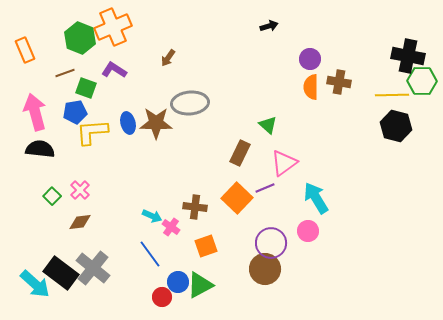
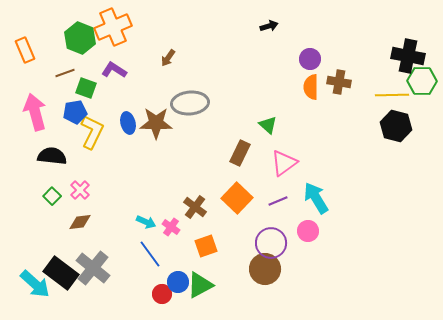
yellow L-shape at (92, 132): rotated 120 degrees clockwise
black semicircle at (40, 149): moved 12 px right, 7 px down
purple line at (265, 188): moved 13 px right, 13 px down
brown cross at (195, 207): rotated 30 degrees clockwise
cyan arrow at (152, 216): moved 6 px left, 6 px down
red circle at (162, 297): moved 3 px up
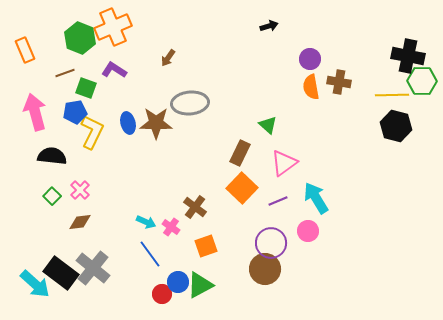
orange semicircle at (311, 87): rotated 10 degrees counterclockwise
orange square at (237, 198): moved 5 px right, 10 px up
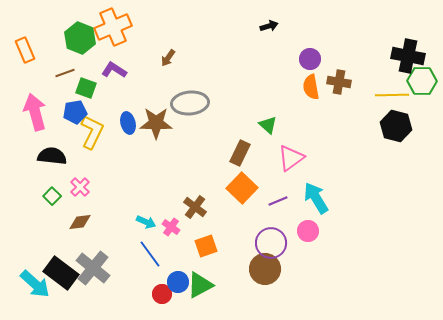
pink triangle at (284, 163): moved 7 px right, 5 px up
pink cross at (80, 190): moved 3 px up
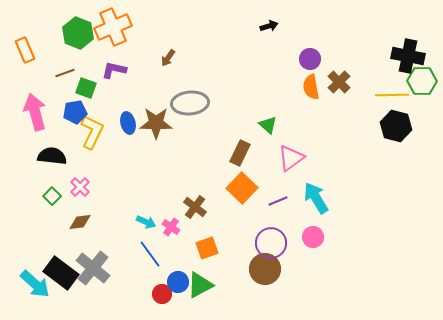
green hexagon at (80, 38): moved 2 px left, 5 px up
purple L-shape at (114, 70): rotated 20 degrees counterclockwise
brown cross at (339, 82): rotated 35 degrees clockwise
pink circle at (308, 231): moved 5 px right, 6 px down
orange square at (206, 246): moved 1 px right, 2 px down
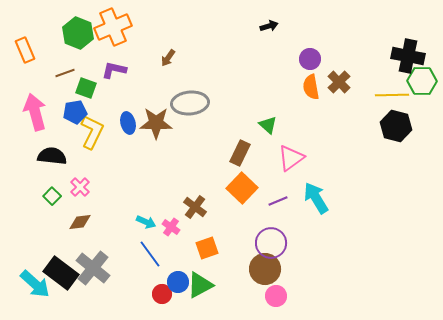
pink circle at (313, 237): moved 37 px left, 59 px down
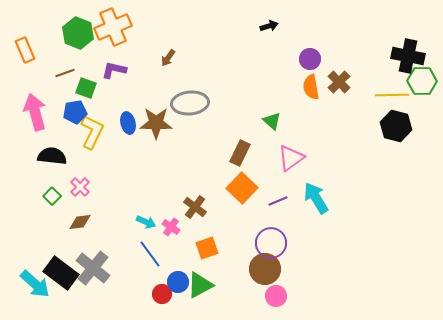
green triangle at (268, 125): moved 4 px right, 4 px up
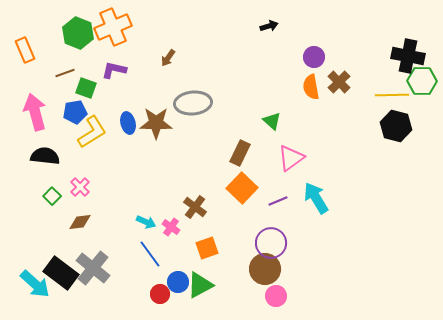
purple circle at (310, 59): moved 4 px right, 2 px up
gray ellipse at (190, 103): moved 3 px right
yellow L-shape at (92, 132): rotated 32 degrees clockwise
black semicircle at (52, 156): moved 7 px left
red circle at (162, 294): moved 2 px left
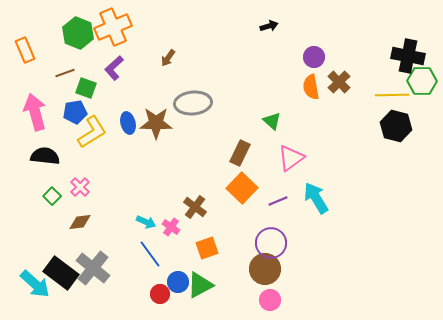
purple L-shape at (114, 70): moved 2 px up; rotated 55 degrees counterclockwise
pink circle at (276, 296): moved 6 px left, 4 px down
